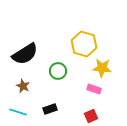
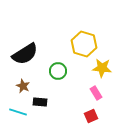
pink rectangle: moved 2 px right, 4 px down; rotated 40 degrees clockwise
black rectangle: moved 10 px left, 7 px up; rotated 24 degrees clockwise
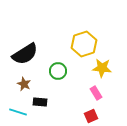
yellow hexagon: rotated 25 degrees clockwise
brown star: moved 1 px right, 2 px up
